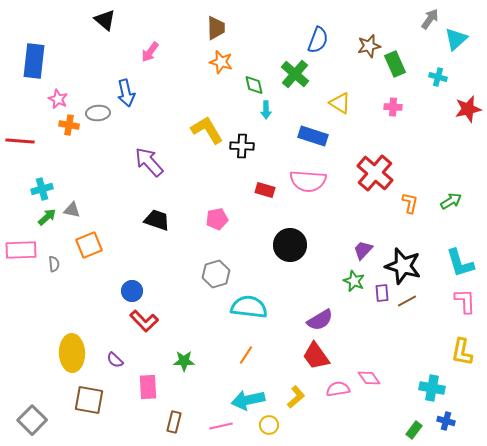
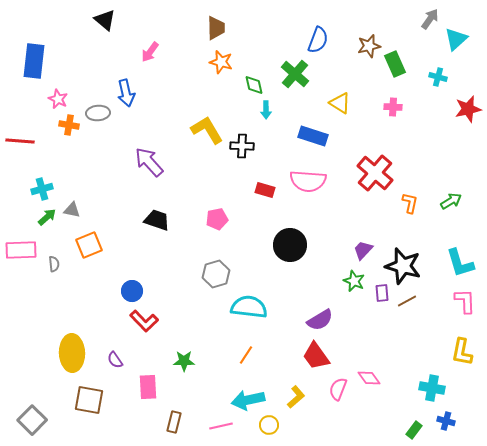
purple semicircle at (115, 360): rotated 12 degrees clockwise
pink semicircle at (338, 389): rotated 60 degrees counterclockwise
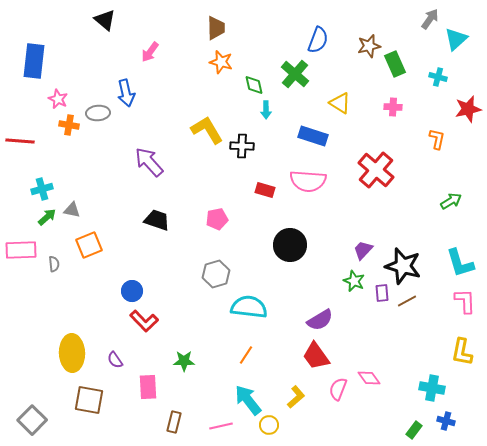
red cross at (375, 173): moved 1 px right, 3 px up
orange L-shape at (410, 203): moved 27 px right, 64 px up
cyan arrow at (248, 400): rotated 64 degrees clockwise
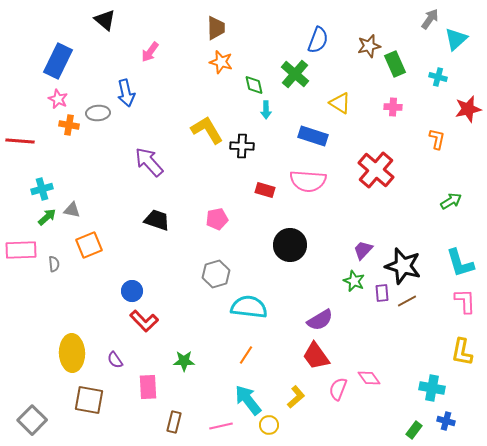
blue rectangle at (34, 61): moved 24 px right; rotated 20 degrees clockwise
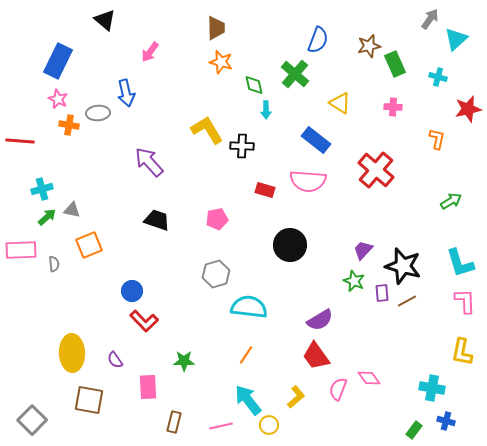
blue rectangle at (313, 136): moved 3 px right, 4 px down; rotated 20 degrees clockwise
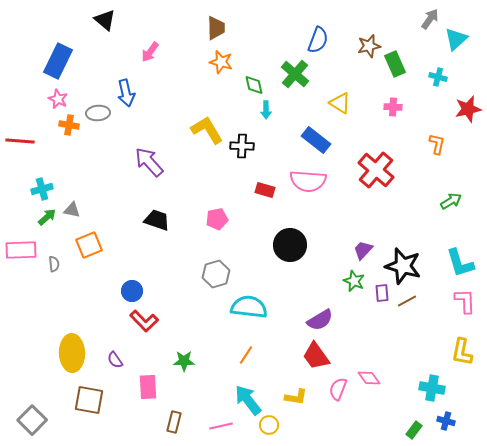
orange L-shape at (437, 139): moved 5 px down
yellow L-shape at (296, 397): rotated 50 degrees clockwise
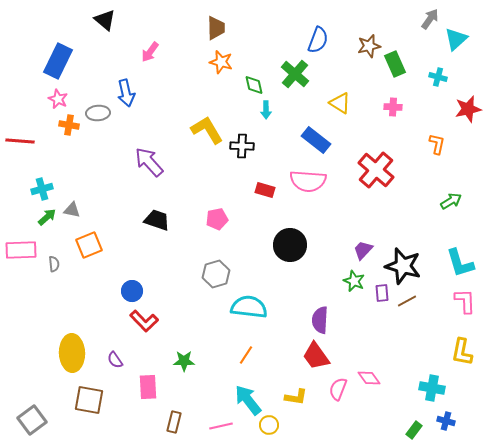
purple semicircle at (320, 320): rotated 124 degrees clockwise
gray square at (32, 420): rotated 8 degrees clockwise
